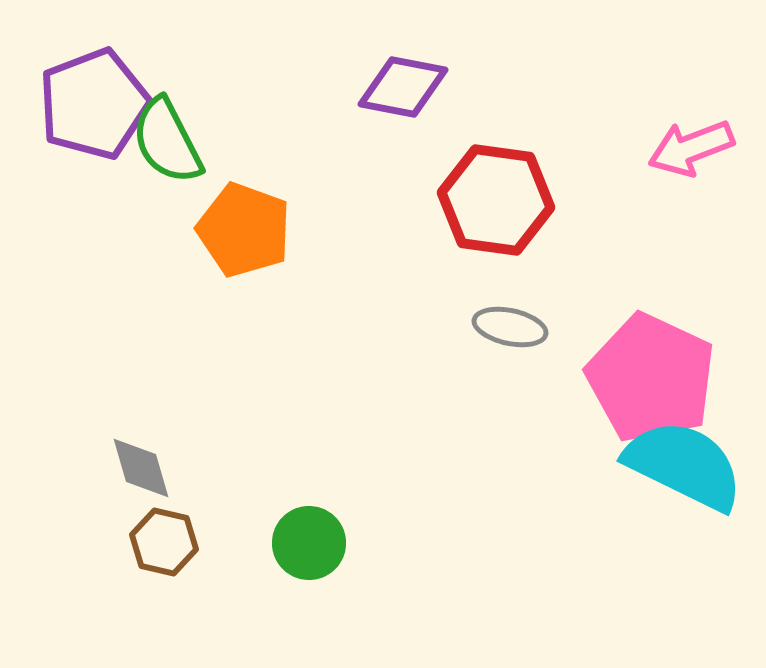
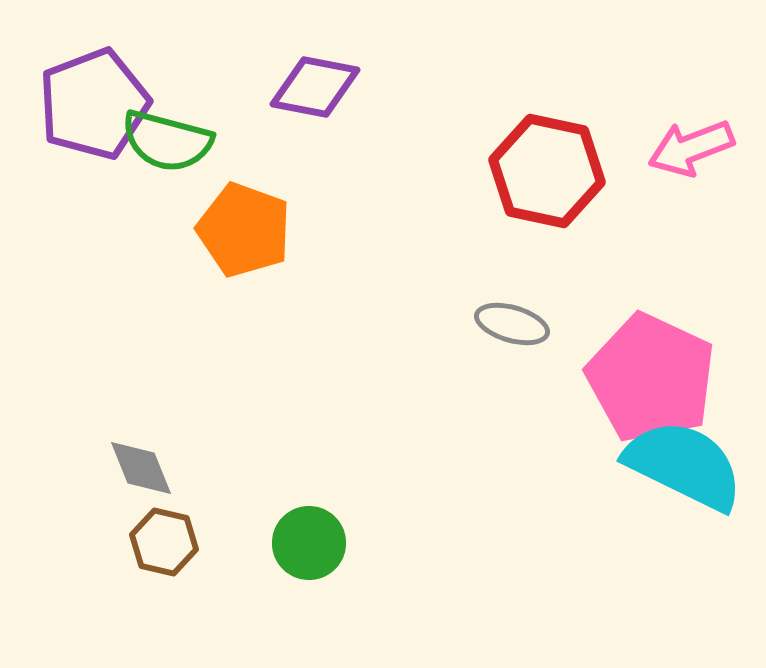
purple diamond: moved 88 px left
green semicircle: rotated 48 degrees counterclockwise
red hexagon: moved 51 px right, 29 px up; rotated 4 degrees clockwise
gray ellipse: moved 2 px right, 3 px up; rotated 4 degrees clockwise
gray diamond: rotated 6 degrees counterclockwise
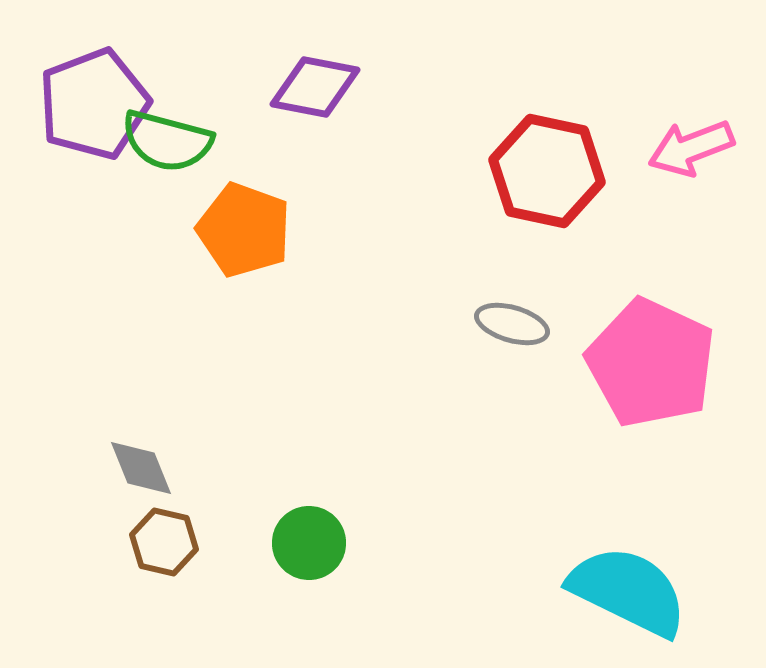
pink pentagon: moved 15 px up
cyan semicircle: moved 56 px left, 126 px down
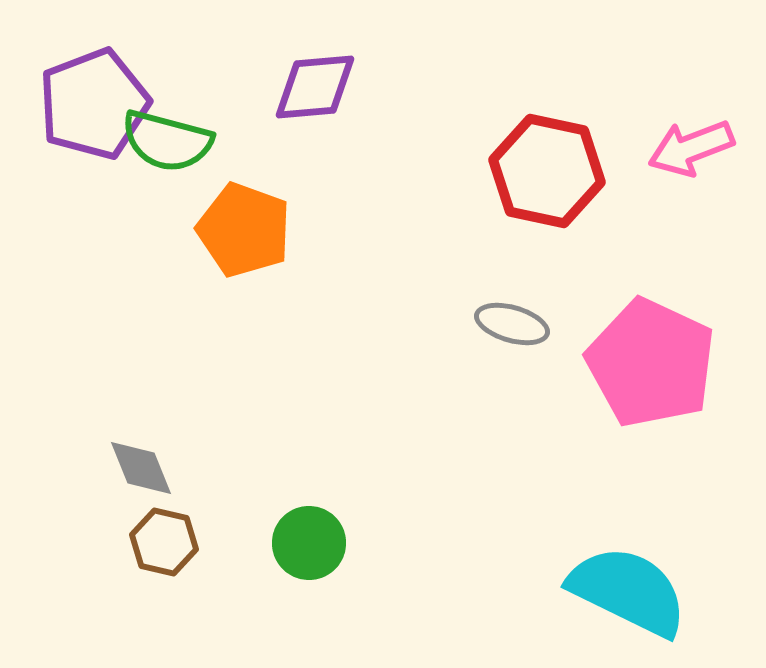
purple diamond: rotated 16 degrees counterclockwise
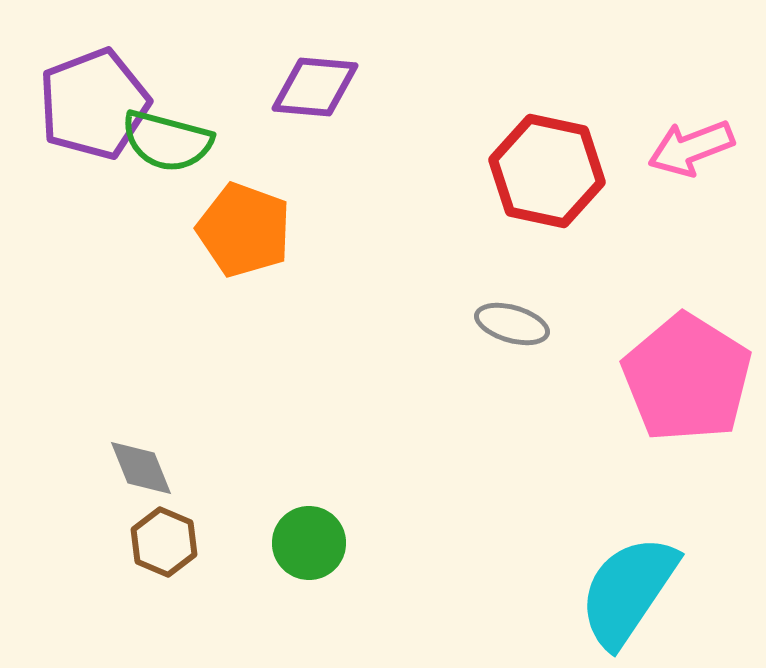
purple diamond: rotated 10 degrees clockwise
pink pentagon: moved 36 px right, 15 px down; rotated 7 degrees clockwise
brown hexagon: rotated 10 degrees clockwise
cyan semicircle: rotated 82 degrees counterclockwise
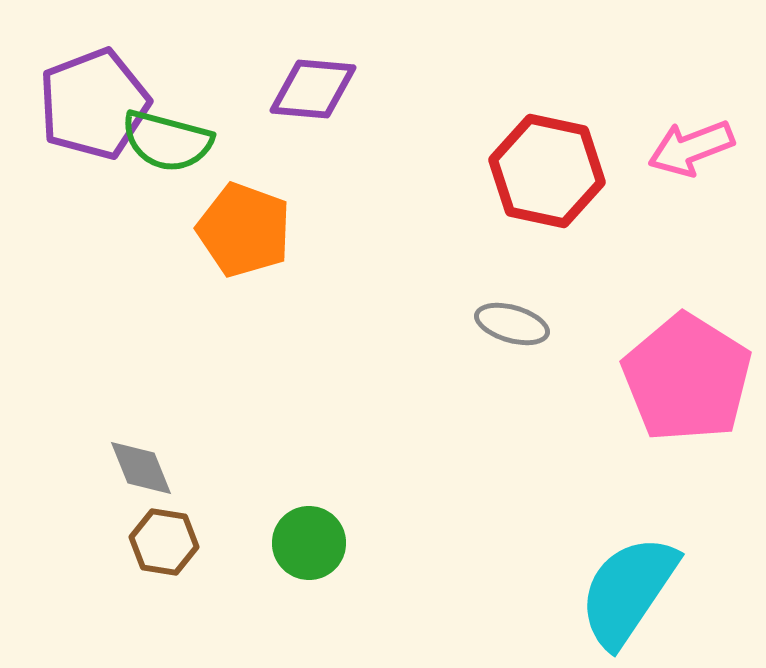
purple diamond: moved 2 px left, 2 px down
brown hexagon: rotated 14 degrees counterclockwise
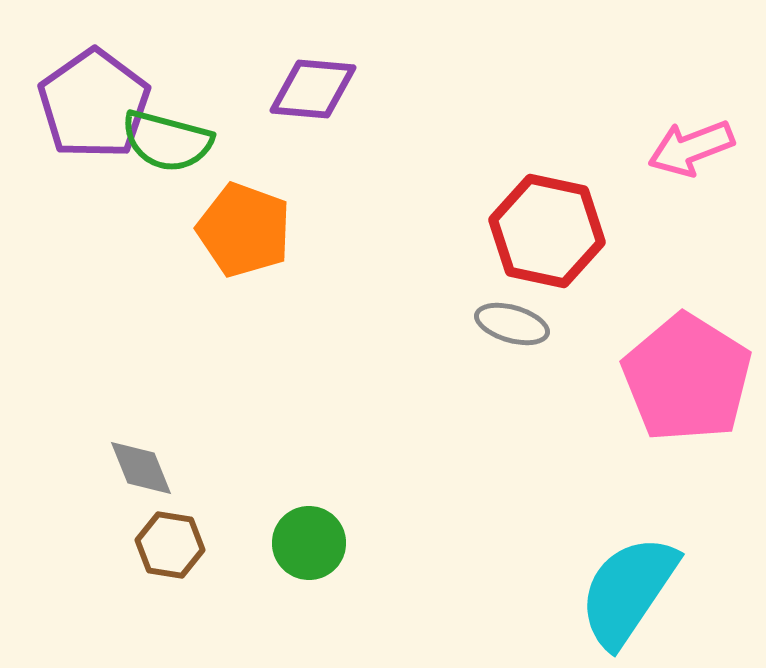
purple pentagon: rotated 14 degrees counterclockwise
red hexagon: moved 60 px down
brown hexagon: moved 6 px right, 3 px down
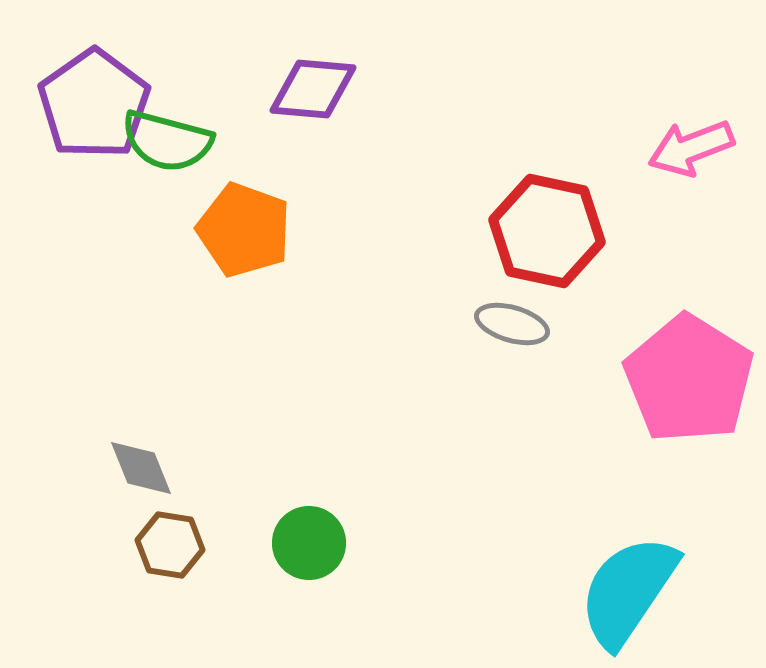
pink pentagon: moved 2 px right, 1 px down
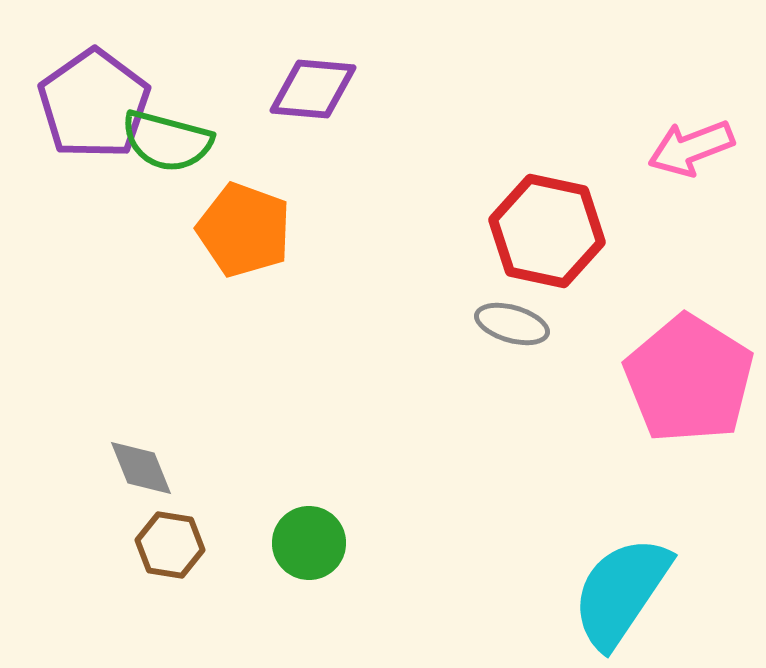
cyan semicircle: moved 7 px left, 1 px down
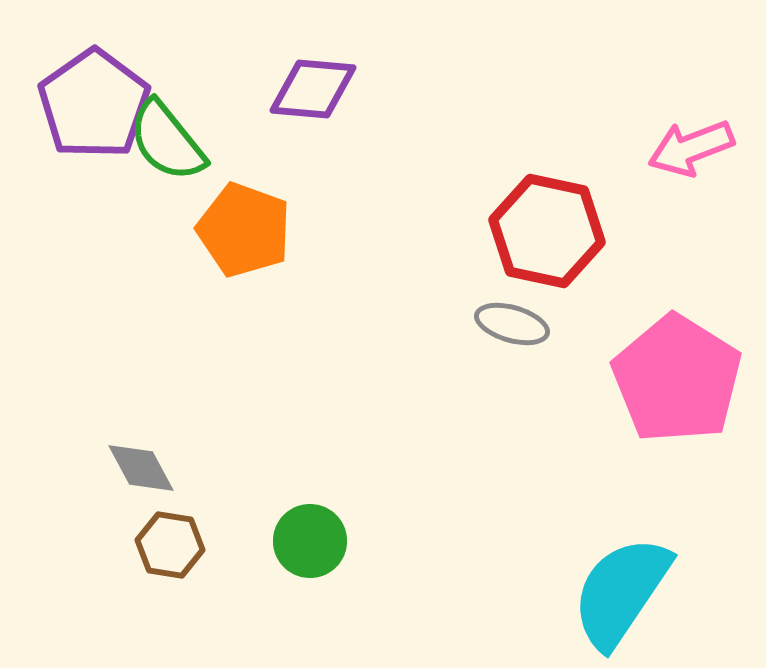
green semicircle: rotated 36 degrees clockwise
pink pentagon: moved 12 px left
gray diamond: rotated 6 degrees counterclockwise
green circle: moved 1 px right, 2 px up
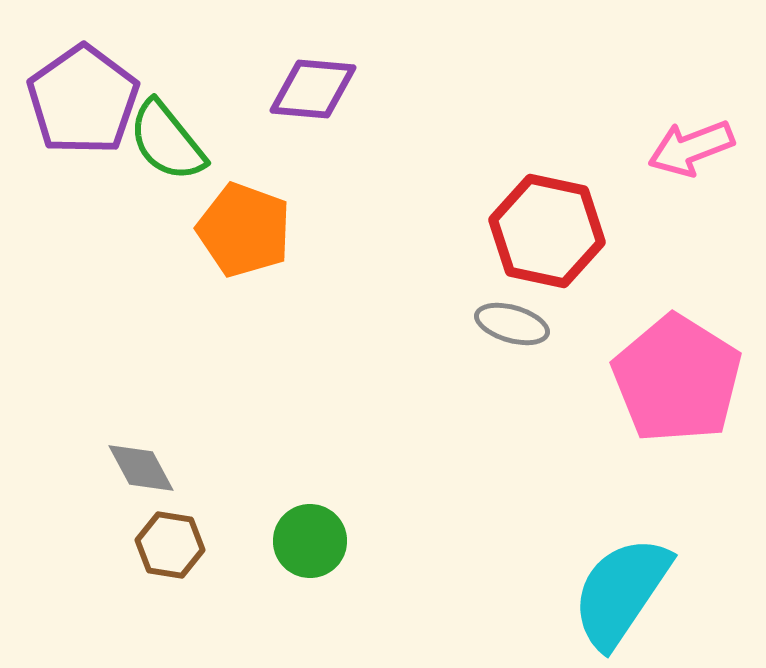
purple pentagon: moved 11 px left, 4 px up
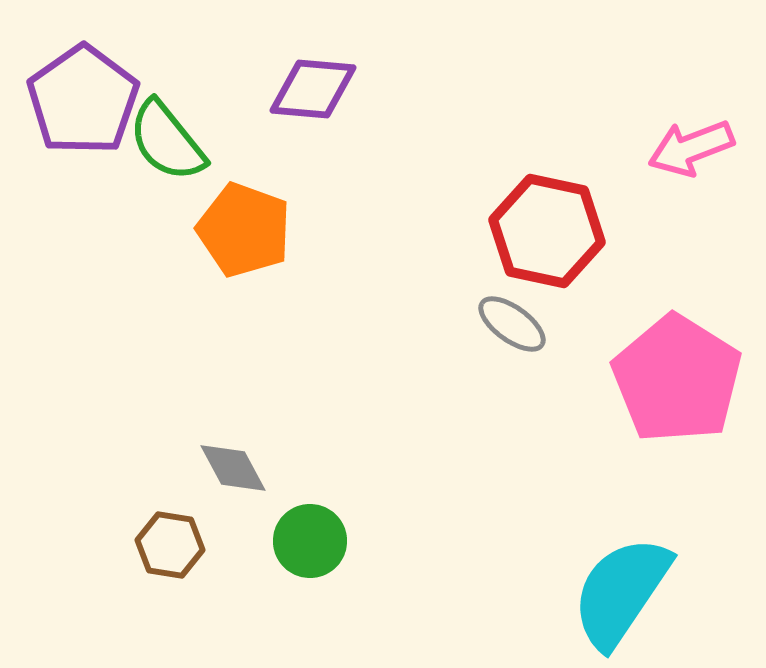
gray ellipse: rotated 20 degrees clockwise
gray diamond: moved 92 px right
